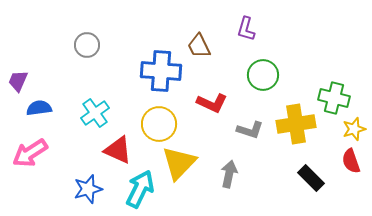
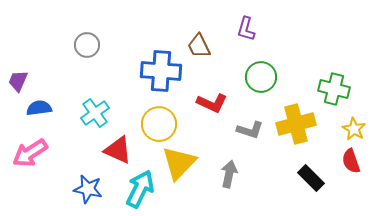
green circle: moved 2 px left, 2 px down
green cross: moved 9 px up
yellow cross: rotated 6 degrees counterclockwise
yellow star: rotated 25 degrees counterclockwise
blue star: rotated 28 degrees clockwise
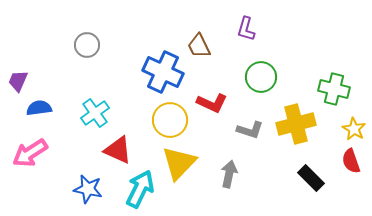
blue cross: moved 2 px right, 1 px down; rotated 21 degrees clockwise
yellow circle: moved 11 px right, 4 px up
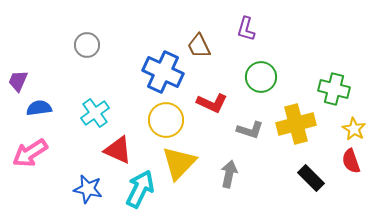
yellow circle: moved 4 px left
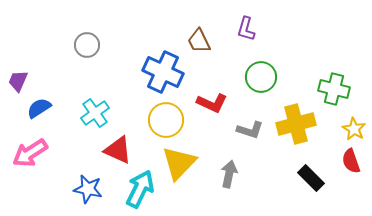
brown trapezoid: moved 5 px up
blue semicircle: rotated 25 degrees counterclockwise
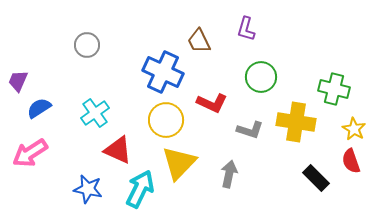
yellow cross: moved 2 px up; rotated 24 degrees clockwise
black rectangle: moved 5 px right
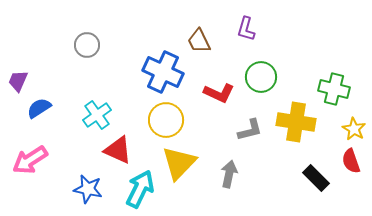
red L-shape: moved 7 px right, 10 px up
cyan cross: moved 2 px right, 2 px down
gray L-shape: rotated 32 degrees counterclockwise
pink arrow: moved 7 px down
